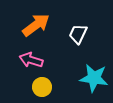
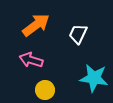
yellow circle: moved 3 px right, 3 px down
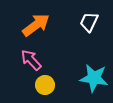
white trapezoid: moved 11 px right, 12 px up
pink arrow: rotated 30 degrees clockwise
yellow circle: moved 5 px up
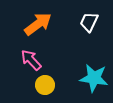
orange arrow: moved 2 px right, 1 px up
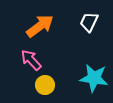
orange arrow: moved 2 px right, 2 px down
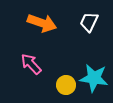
orange arrow: moved 2 px right, 3 px up; rotated 56 degrees clockwise
pink arrow: moved 4 px down
yellow circle: moved 21 px right
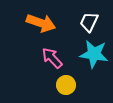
orange arrow: moved 1 px left
pink arrow: moved 21 px right, 6 px up
cyan star: moved 24 px up
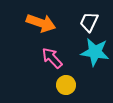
cyan star: moved 1 px right, 2 px up
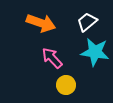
white trapezoid: moved 2 px left; rotated 25 degrees clockwise
